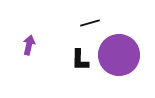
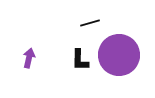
purple arrow: moved 13 px down
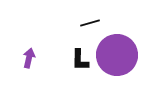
purple circle: moved 2 px left
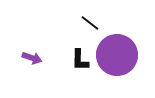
black line: rotated 54 degrees clockwise
purple arrow: moved 3 px right; rotated 96 degrees clockwise
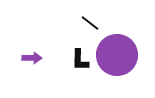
purple arrow: rotated 18 degrees counterclockwise
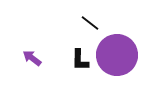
purple arrow: rotated 144 degrees counterclockwise
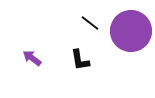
purple circle: moved 14 px right, 24 px up
black L-shape: rotated 10 degrees counterclockwise
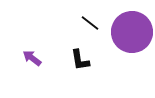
purple circle: moved 1 px right, 1 px down
